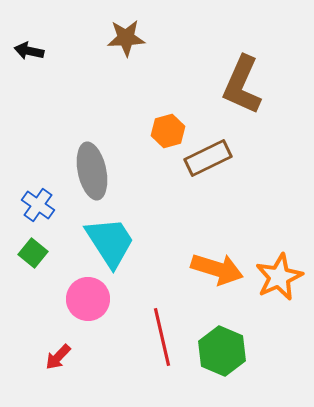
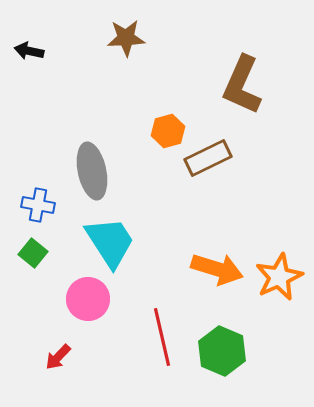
blue cross: rotated 24 degrees counterclockwise
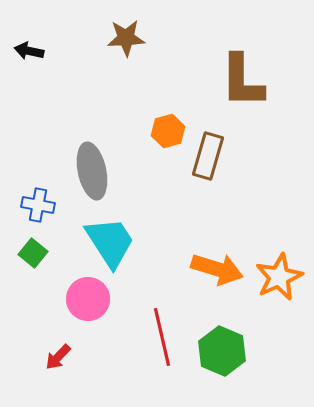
brown L-shape: moved 4 px up; rotated 24 degrees counterclockwise
brown rectangle: moved 2 px up; rotated 48 degrees counterclockwise
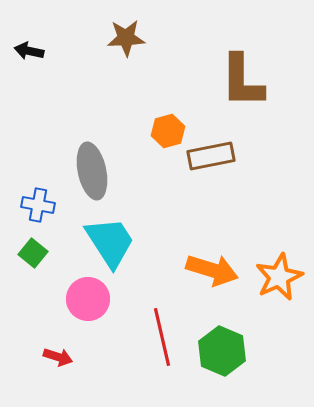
brown rectangle: moved 3 px right; rotated 63 degrees clockwise
orange arrow: moved 5 px left, 1 px down
red arrow: rotated 116 degrees counterclockwise
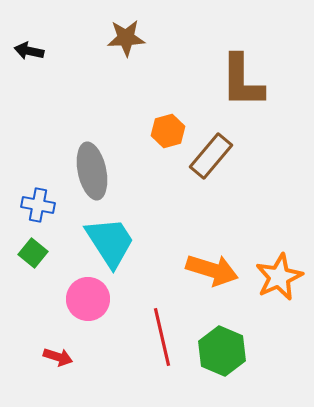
brown rectangle: rotated 39 degrees counterclockwise
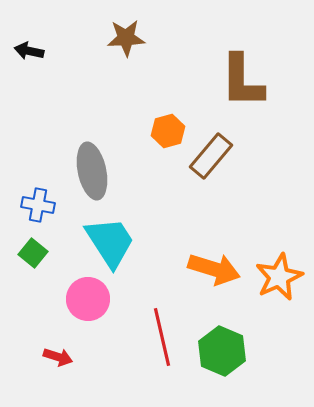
orange arrow: moved 2 px right, 1 px up
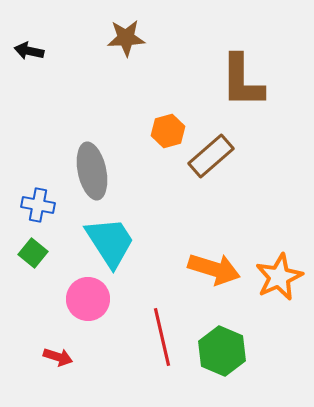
brown rectangle: rotated 9 degrees clockwise
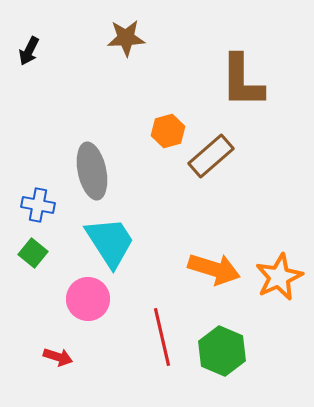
black arrow: rotated 76 degrees counterclockwise
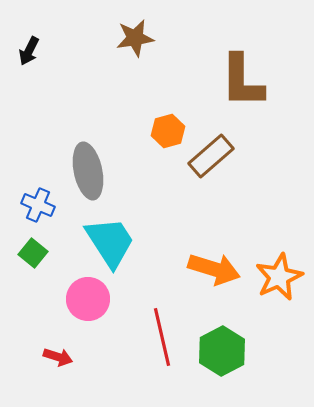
brown star: moved 9 px right; rotated 6 degrees counterclockwise
gray ellipse: moved 4 px left
blue cross: rotated 12 degrees clockwise
green hexagon: rotated 9 degrees clockwise
